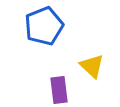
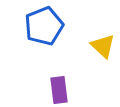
yellow triangle: moved 11 px right, 20 px up
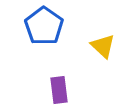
blue pentagon: rotated 15 degrees counterclockwise
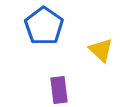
yellow triangle: moved 2 px left, 4 px down
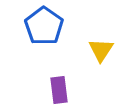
yellow triangle: rotated 20 degrees clockwise
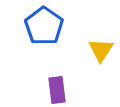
purple rectangle: moved 2 px left
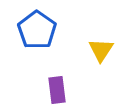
blue pentagon: moved 7 px left, 4 px down
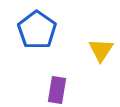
purple rectangle: rotated 16 degrees clockwise
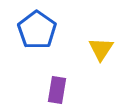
yellow triangle: moved 1 px up
